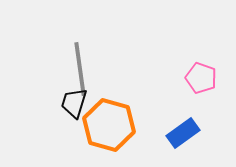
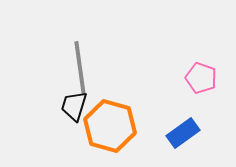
gray line: moved 1 px up
black trapezoid: moved 3 px down
orange hexagon: moved 1 px right, 1 px down
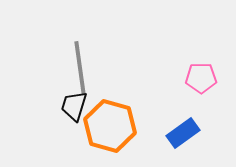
pink pentagon: rotated 20 degrees counterclockwise
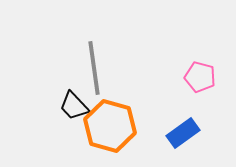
gray line: moved 14 px right
pink pentagon: moved 1 px left, 1 px up; rotated 16 degrees clockwise
black trapezoid: rotated 60 degrees counterclockwise
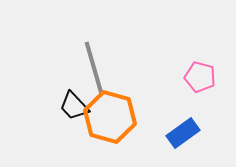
gray line: rotated 8 degrees counterclockwise
orange hexagon: moved 9 px up
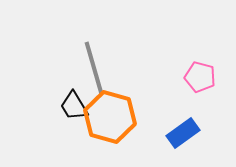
black trapezoid: rotated 12 degrees clockwise
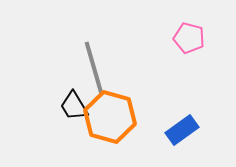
pink pentagon: moved 11 px left, 39 px up
blue rectangle: moved 1 px left, 3 px up
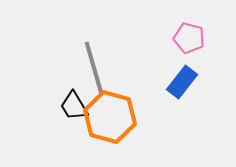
blue rectangle: moved 48 px up; rotated 16 degrees counterclockwise
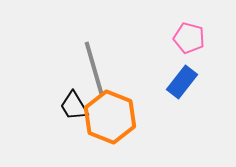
orange hexagon: rotated 6 degrees clockwise
